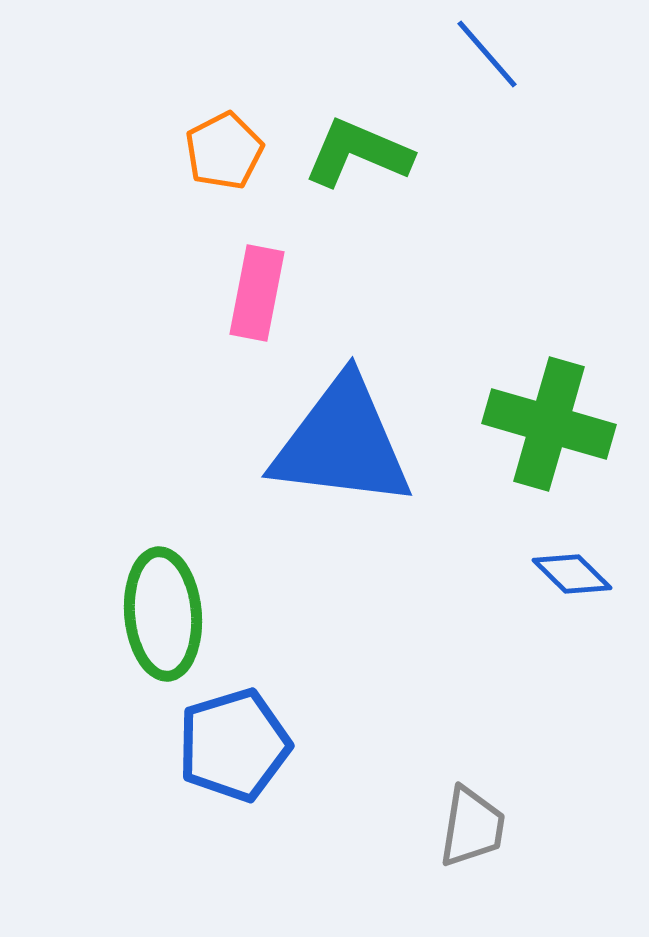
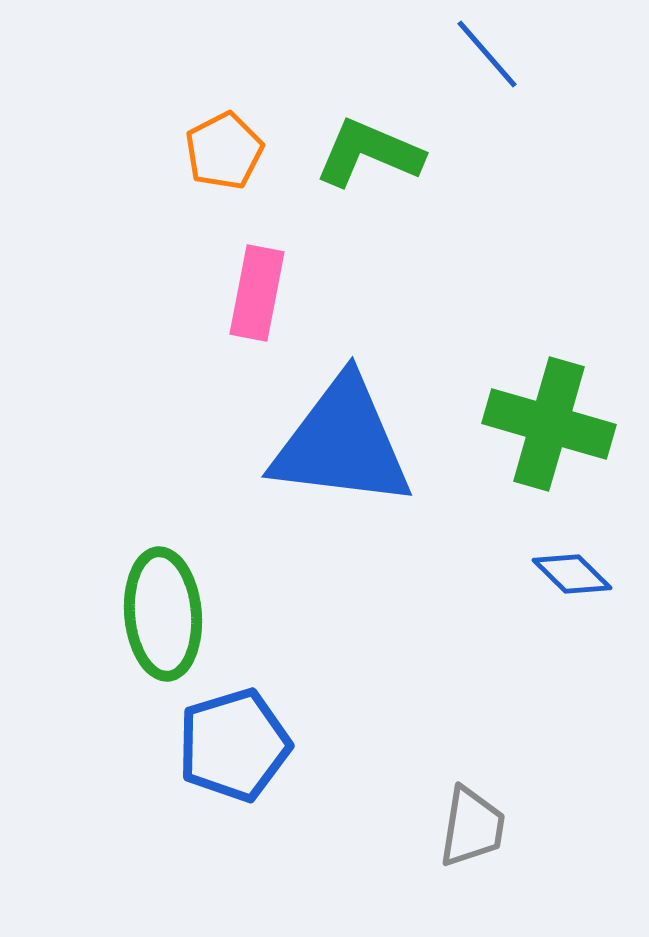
green L-shape: moved 11 px right
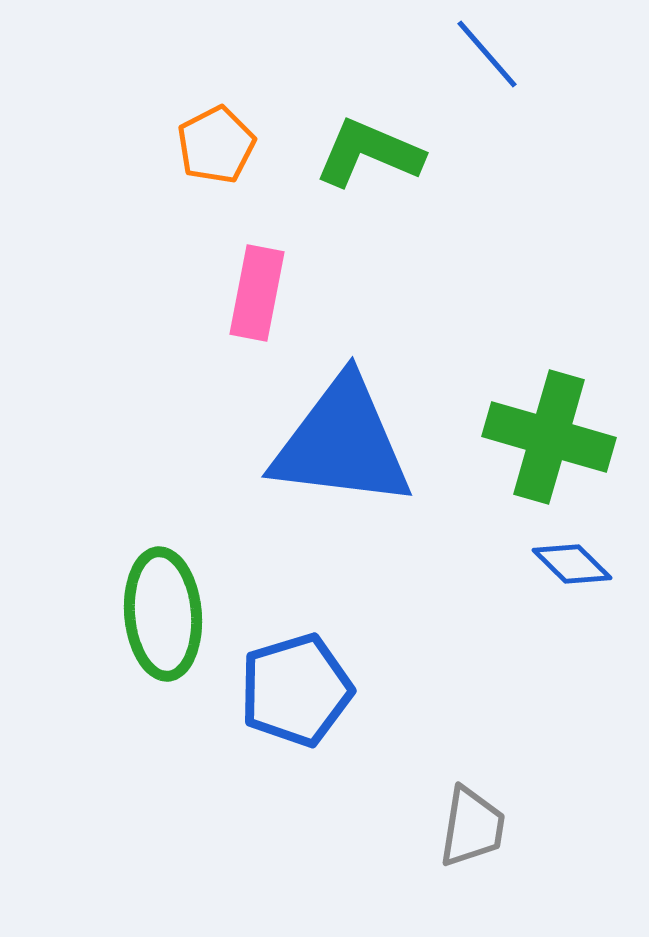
orange pentagon: moved 8 px left, 6 px up
green cross: moved 13 px down
blue diamond: moved 10 px up
blue pentagon: moved 62 px right, 55 px up
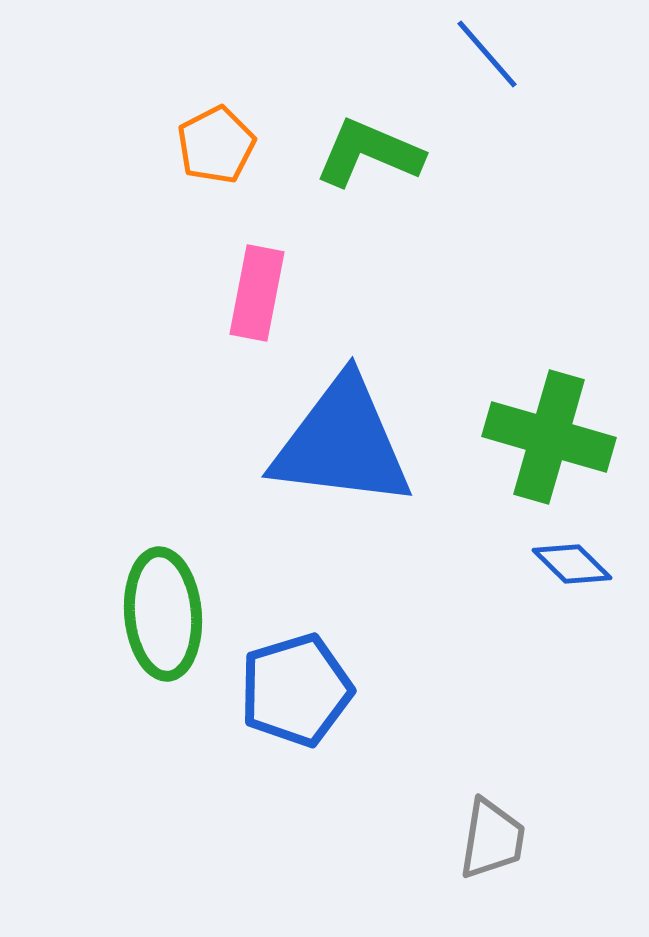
gray trapezoid: moved 20 px right, 12 px down
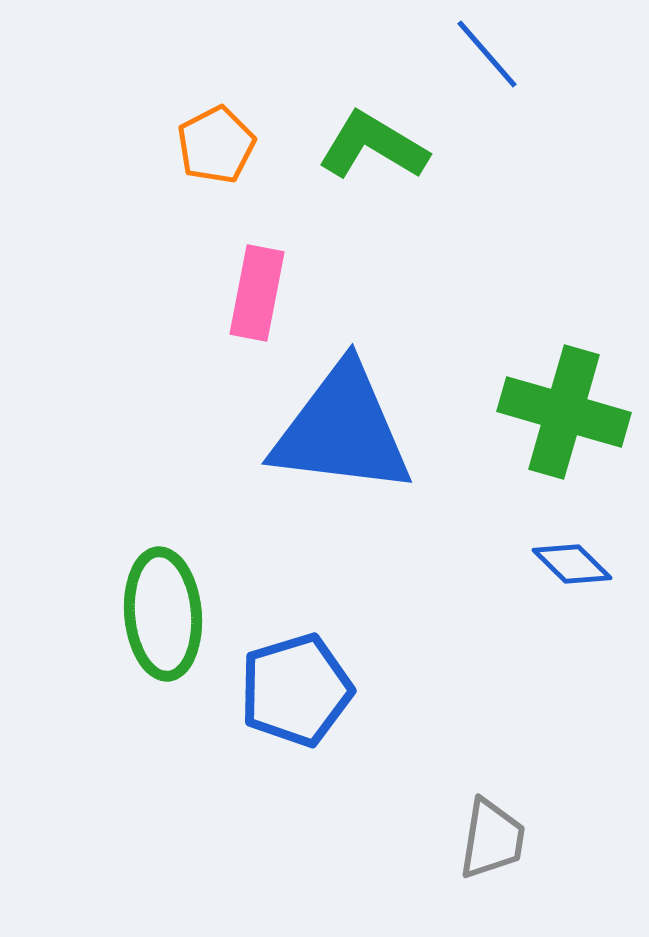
green L-shape: moved 4 px right, 7 px up; rotated 8 degrees clockwise
green cross: moved 15 px right, 25 px up
blue triangle: moved 13 px up
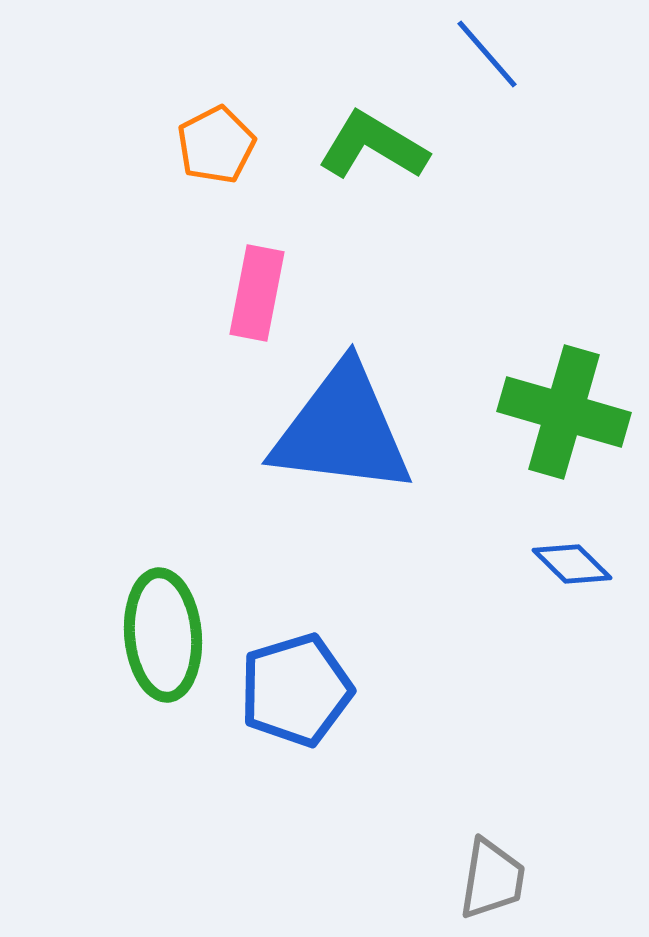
green ellipse: moved 21 px down
gray trapezoid: moved 40 px down
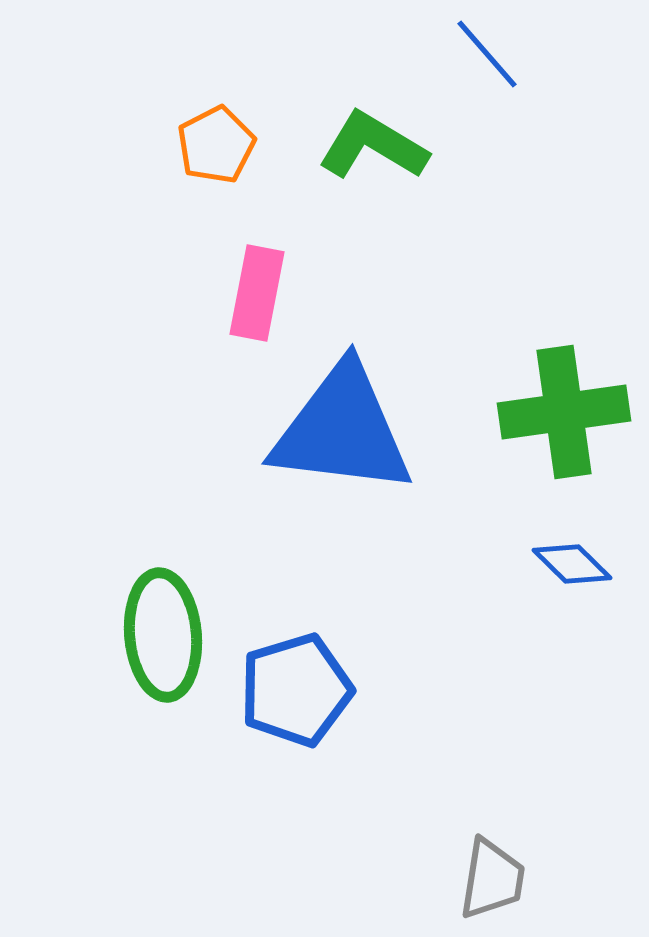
green cross: rotated 24 degrees counterclockwise
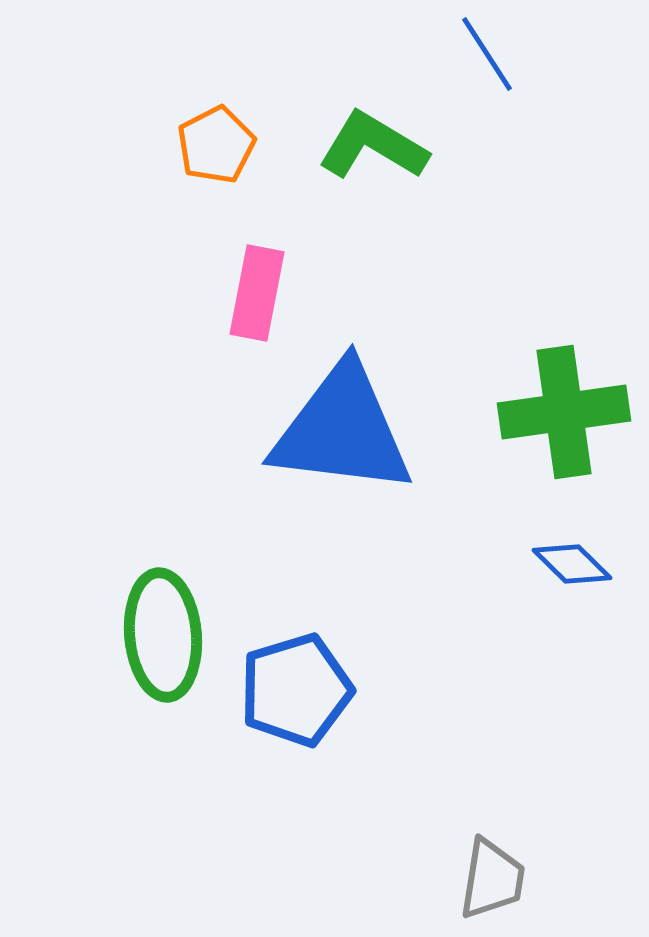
blue line: rotated 8 degrees clockwise
